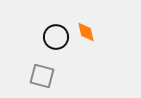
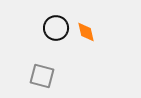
black circle: moved 9 px up
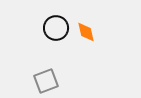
gray square: moved 4 px right, 5 px down; rotated 35 degrees counterclockwise
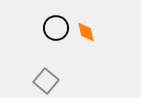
gray square: rotated 30 degrees counterclockwise
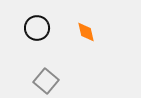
black circle: moved 19 px left
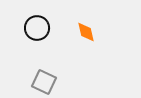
gray square: moved 2 px left, 1 px down; rotated 15 degrees counterclockwise
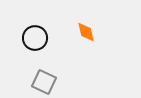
black circle: moved 2 px left, 10 px down
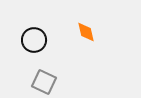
black circle: moved 1 px left, 2 px down
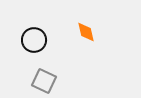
gray square: moved 1 px up
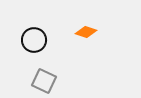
orange diamond: rotated 60 degrees counterclockwise
